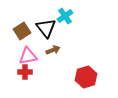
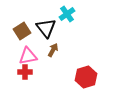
cyan cross: moved 2 px right, 2 px up
brown arrow: rotated 40 degrees counterclockwise
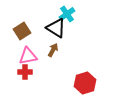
black triangle: moved 10 px right; rotated 20 degrees counterclockwise
red hexagon: moved 1 px left, 6 px down
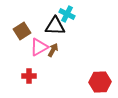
cyan cross: rotated 28 degrees counterclockwise
black triangle: moved 1 px left, 2 px up; rotated 30 degrees counterclockwise
pink triangle: moved 11 px right, 9 px up; rotated 18 degrees counterclockwise
red cross: moved 4 px right, 4 px down
red hexagon: moved 15 px right, 1 px up; rotated 15 degrees clockwise
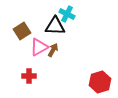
red hexagon: rotated 15 degrees counterclockwise
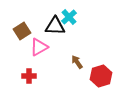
cyan cross: moved 2 px right, 3 px down; rotated 21 degrees clockwise
brown arrow: moved 24 px right, 12 px down; rotated 64 degrees counterclockwise
red hexagon: moved 1 px right, 6 px up
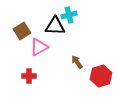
cyan cross: moved 2 px up; rotated 28 degrees clockwise
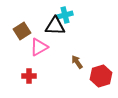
cyan cross: moved 4 px left
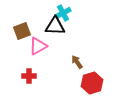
cyan cross: moved 2 px left, 2 px up; rotated 14 degrees counterclockwise
brown square: rotated 12 degrees clockwise
pink triangle: moved 1 px left, 1 px up
red hexagon: moved 9 px left, 7 px down
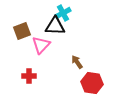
pink triangle: moved 3 px right, 1 px up; rotated 18 degrees counterclockwise
red hexagon: rotated 25 degrees clockwise
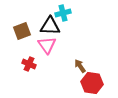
cyan cross: rotated 14 degrees clockwise
black triangle: moved 5 px left
pink triangle: moved 6 px right; rotated 18 degrees counterclockwise
brown arrow: moved 3 px right, 4 px down
red cross: moved 12 px up; rotated 24 degrees clockwise
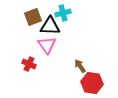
brown square: moved 11 px right, 14 px up
